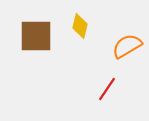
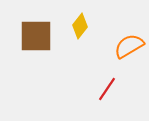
yellow diamond: rotated 25 degrees clockwise
orange semicircle: moved 2 px right
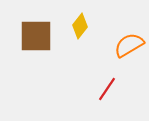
orange semicircle: moved 1 px up
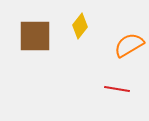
brown square: moved 1 px left
red line: moved 10 px right; rotated 65 degrees clockwise
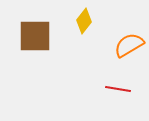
yellow diamond: moved 4 px right, 5 px up
red line: moved 1 px right
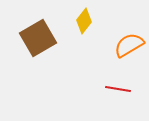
brown square: moved 3 px right, 2 px down; rotated 30 degrees counterclockwise
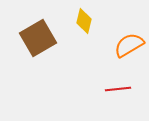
yellow diamond: rotated 25 degrees counterclockwise
red line: rotated 15 degrees counterclockwise
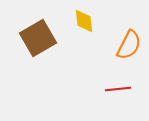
yellow diamond: rotated 20 degrees counterclockwise
orange semicircle: rotated 148 degrees clockwise
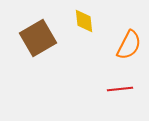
red line: moved 2 px right
